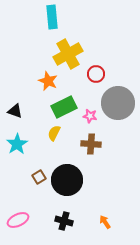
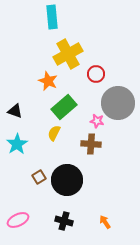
green rectangle: rotated 15 degrees counterclockwise
pink star: moved 7 px right, 5 px down
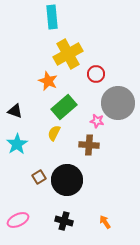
brown cross: moved 2 px left, 1 px down
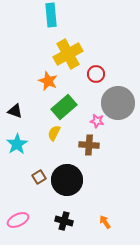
cyan rectangle: moved 1 px left, 2 px up
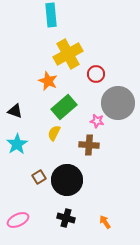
black cross: moved 2 px right, 3 px up
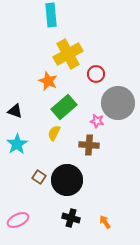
brown square: rotated 24 degrees counterclockwise
black cross: moved 5 px right
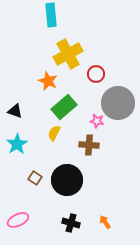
brown square: moved 4 px left, 1 px down
black cross: moved 5 px down
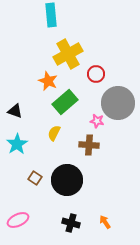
green rectangle: moved 1 px right, 5 px up
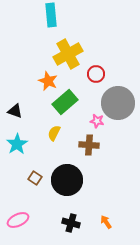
orange arrow: moved 1 px right
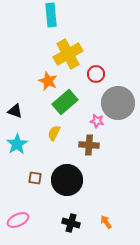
brown square: rotated 24 degrees counterclockwise
